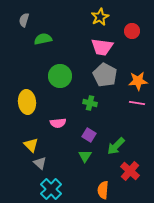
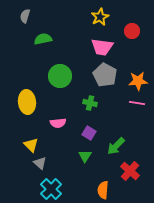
gray semicircle: moved 1 px right, 4 px up
purple square: moved 2 px up
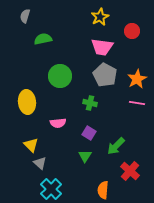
orange star: moved 1 px left, 2 px up; rotated 24 degrees counterclockwise
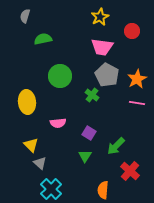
gray pentagon: moved 2 px right
green cross: moved 2 px right, 8 px up; rotated 24 degrees clockwise
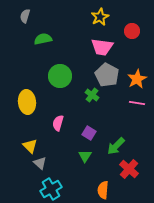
pink semicircle: rotated 112 degrees clockwise
yellow triangle: moved 1 px left, 1 px down
red cross: moved 1 px left, 2 px up
cyan cross: rotated 15 degrees clockwise
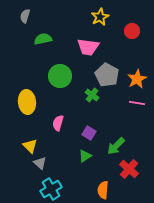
pink trapezoid: moved 14 px left
green triangle: rotated 24 degrees clockwise
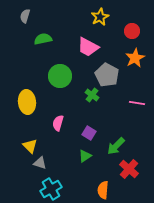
pink trapezoid: rotated 20 degrees clockwise
orange star: moved 2 px left, 21 px up
gray triangle: rotated 24 degrees counterclockwise
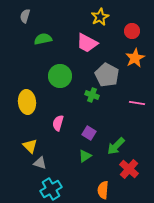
pink trapezoid: moved 1 px left, 4 px up
green cross: rotated 16 degrees counterclockwise
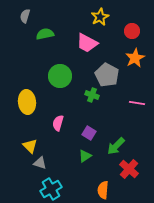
green semicircle: moved 2 px right, 5 px up
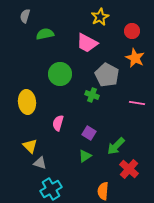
orange star: rotated 18 degrees counterclockwise
green circle: moved 2 px up
orange semicircle: moved 1 px down
